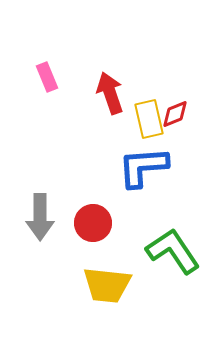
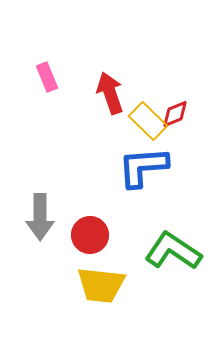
yellow rectangle: moved 1 px left, 2 px down; rotated 33 degrees counterclockwise
red circle: moved 3 px left, 12 px down
green L-shape: rotated 22 degrees counterclockwise
yellow trapezoid: moved 6 px left
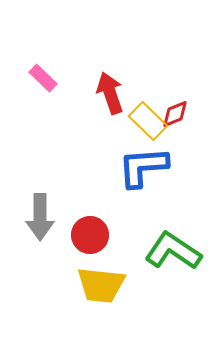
pink rectangle: moved 4 px left, 1 px down; rotated 24 degrees counterclockwise
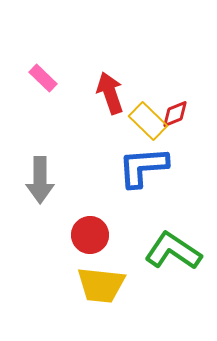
gray arrow: moved 37 px up
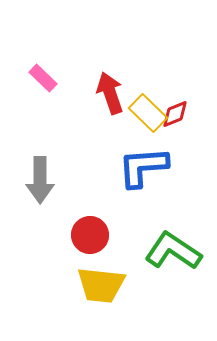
yellow rectangle: moved 8 px up
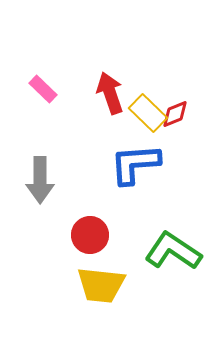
pink rectangle: moved 11 px down
blue L-shape: moved 8 px left, 3 px up
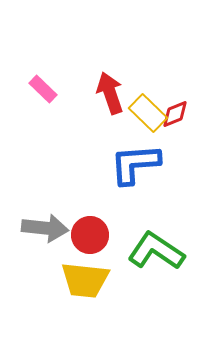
gray arrow: moved 5 px right, 48 px down; rotated 84 degrees counterclockwise
green L-shape: moved 17 px left
yellow trapezoid: moved 16 px left, 5 px up
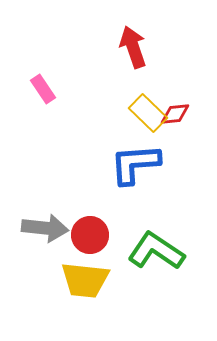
pink rectangle: rotated 12 degrees clockwise
red arrow: moved 23 px right, 46 px up
red diamond: rotated 16 degrees clockwise
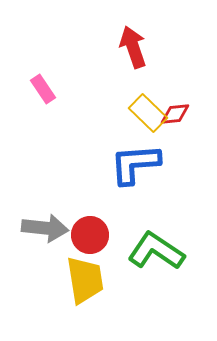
yellow trapezoid: rotated 105 degrees counterclockwise
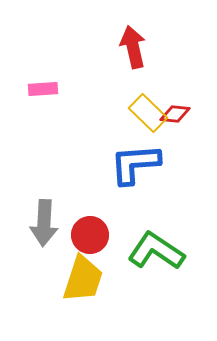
red arrow: rotated 6 degrees clockwise
pink rectangle: rotated 60 degrees counterclockwise
red diamond: rotated 12 degrees clockwise
gray arrow: moved 1 px left, 5 px up; rotated 87 degrees clockwise
yellow trapezoid: moved 2 px left, 1 px up; rotated 27 degrees clockwise
